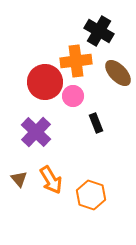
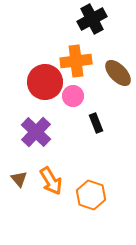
black cross: moved 7 px left, 12 px up; rotated 32 degrees clockwise
orange arrow: moved 1 px down
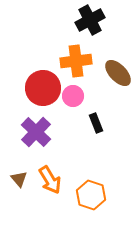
black cross: moved 2 px left, 1 px down
red circle: moved 2 px left, 6 px down
orange arrow: moved 1 px left, 1 px up
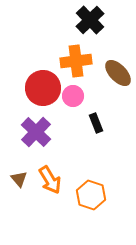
black cross: rotated 16 degrees counterclockwise
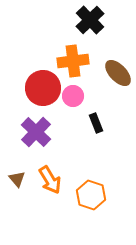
orange cross: moved 3 px left
brown triangle: moved 2 px left
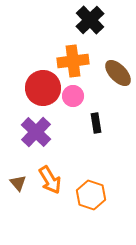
black rectangle: rotated 12 degrees clockwise
brown triangle: moved 1 px right, 4 px down
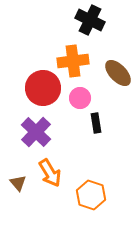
black cross: rotated 20 degrees counterclockwise
pink circle: moved 7 px right, 2 px down
orange arrow: moved 7 px up
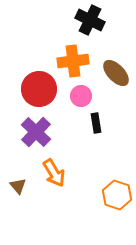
brown ellipse: moved 2 px left
red circle: moved 4 px left, 1 px down
pink circle: moved 1 px right, 2 px up
orange arrow: moved 4 px right
brown triangle: moved 3 px down
orange hexagon: moved 26 px right
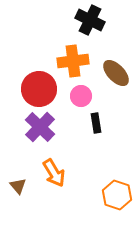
purple cross: moved 4 px right, 5 px up
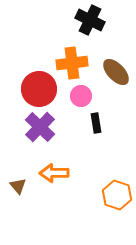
orange cross: moved 1 px left, 2 px down
brown ellipse: moved 1 px up
orange arrow: rotated 120 degrees clockwise
